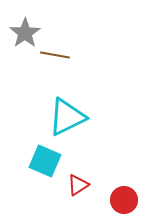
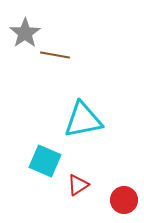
cyan triangle: moved 16 px right, 3 px down; rotated 15 degrees clockwise
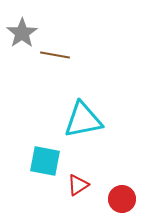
gray star: moved 3 px left
cyan square: rotated 12 degrees counterclockwise
red circle: moved 2 px left, 1 px up
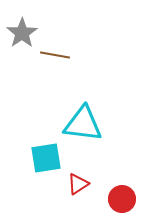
cyan triangle: moved 4 px down; rotated 18 degrees clockwise
cyan square: moved 1 px right, 3 px up; rotated 20 degrees counterclockwise
red triangle: moved 1 px up
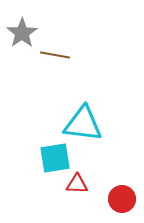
cyan square: moved 9 px right
red triangle: moved 1 px left; rotated 35 degrees clockwise
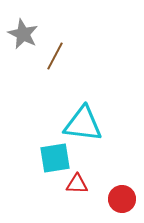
gray star: moved 1 px right, 1 px down; rotated 12 degrees counterclockwise
brown line: moved 1 px down; rotated 72 degrees counterclockwise
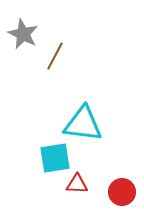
red circle: moved 7 px up
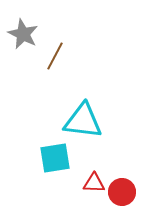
cyan triangle: moved 3 px up
red triangle: moved 17 px right, 1 px up
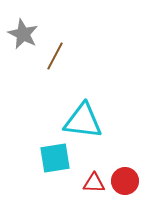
red circle: moved 3 px right, 11 px up
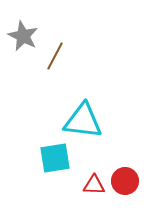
gray star: moved 2 px down
red triangle: moved 2 px down
